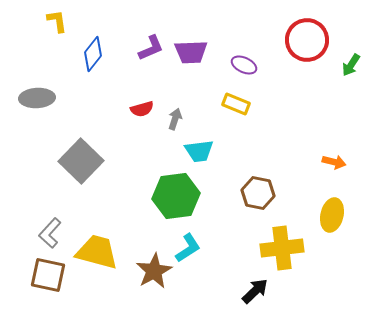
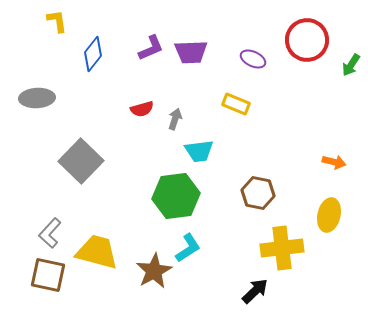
purple ellipse: moved 9 px right, 6 px up
yellow ellipse: moved 3 px left
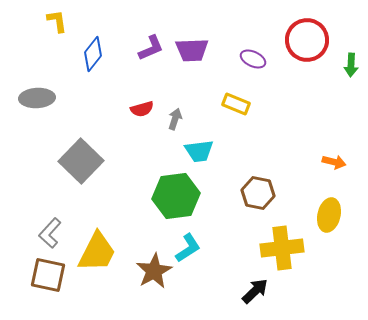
purple trapezoid: moved 1 px right, 2 px up
green arrow: rotated 30 degrees counterclockwise
yellow trapezoid: rotated 102 degrees clockwise
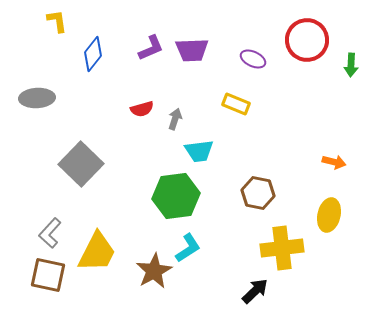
gray square: moved 3 px down
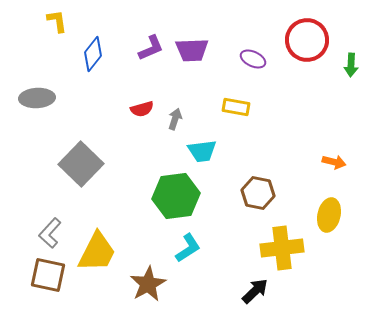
yellow rectangle: moved 3 px down; rotated 12 degrees counterclockwise
cyan trapezoid: moved 3 px right
brown star: moved 6 px left, 13 px down
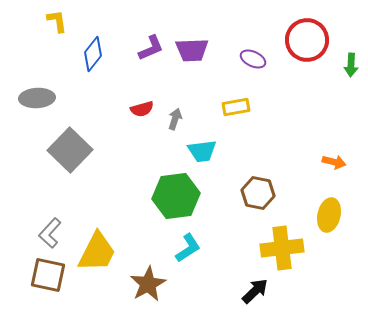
yellow rectangle: rotated 20 degrees counterclockwise
gray square: moved 11 px left, 14 px up
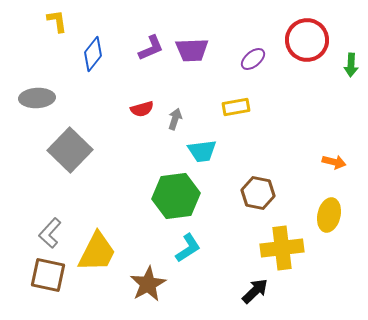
purple ellipse: rotated 65 degrees counterclockwise
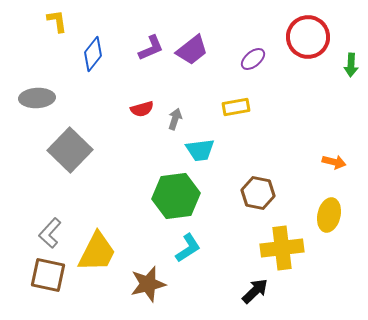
red circle: moved 1 px right, 3 px up
purple trapezoid: rotated 36 degrees counterclockwise
cyan trapezoid: moved 2 px left, 1 px up
brown star: rotated 15 degrees clockwise
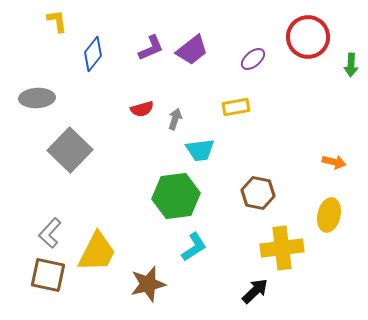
cyan L-shape: moved 6 px right, 1 px up
